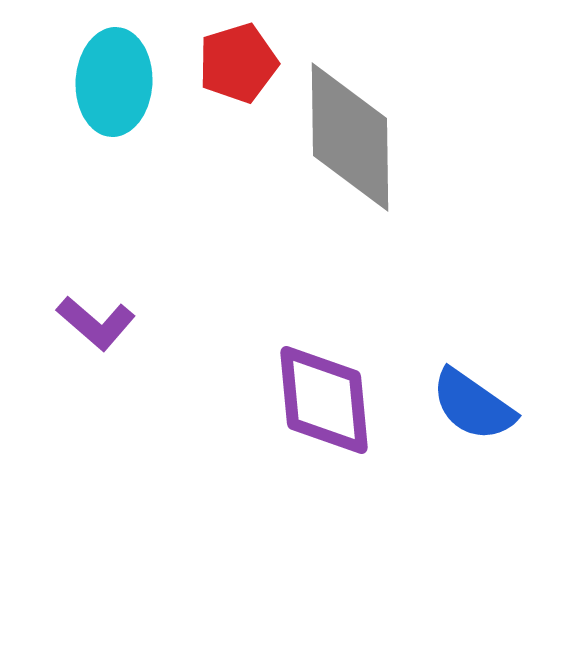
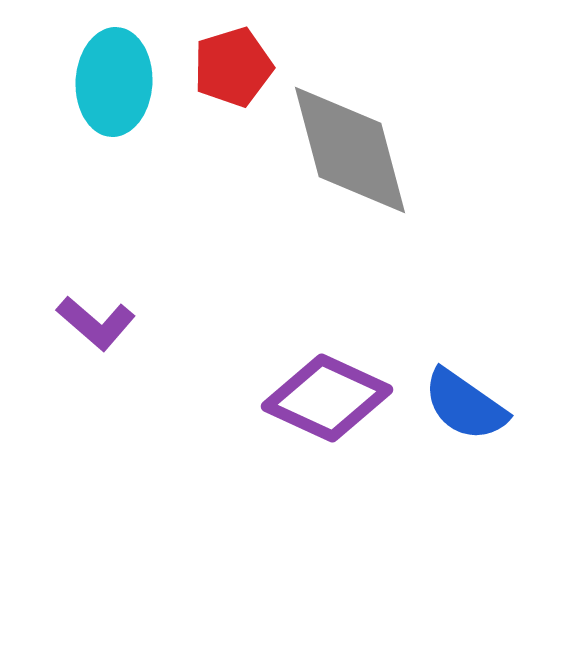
red pentagon: moved 5 px left, 4 px down
gray diamond: moved 13 px down; rotated 14 degrees counterclockwise
purple diamond: moved 3 px right, 2 px up; rotated 60 degrees counterclockwise
blue semicircle: moved 8 px left
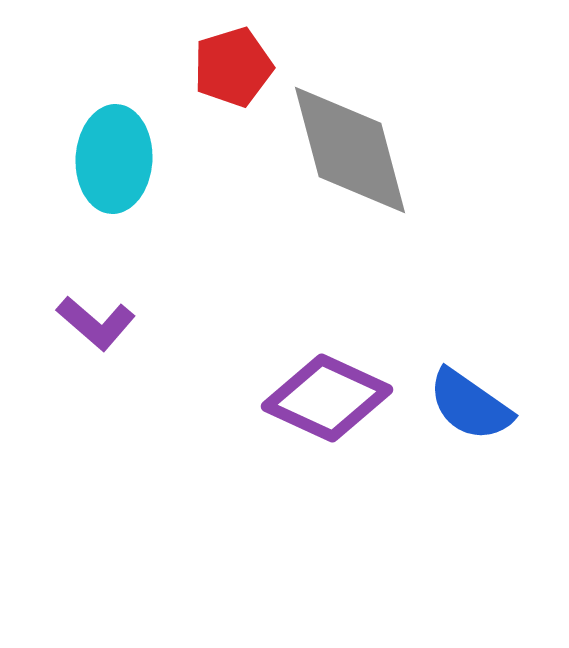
cyan ellipse: moved 77 px down
blue semicircle: moved 5 px right
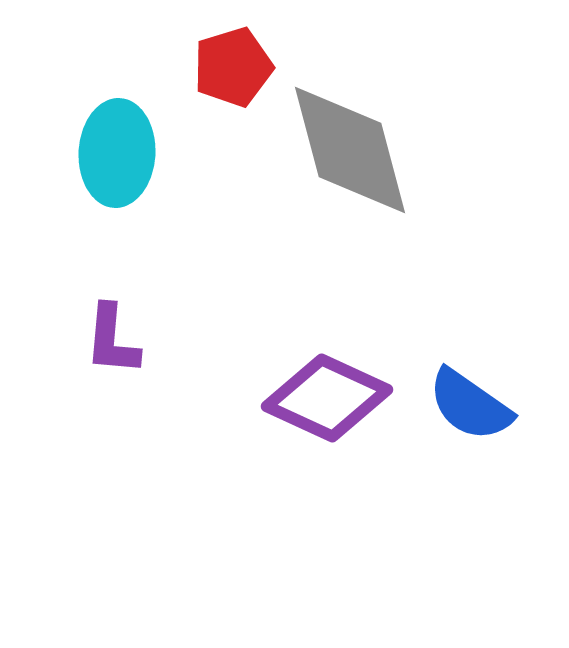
cyan ellipse: moved 3 px right, 6 px up
purple L-shape: moved 16 px right, 17 px down; rotated 54 degrees clockwise
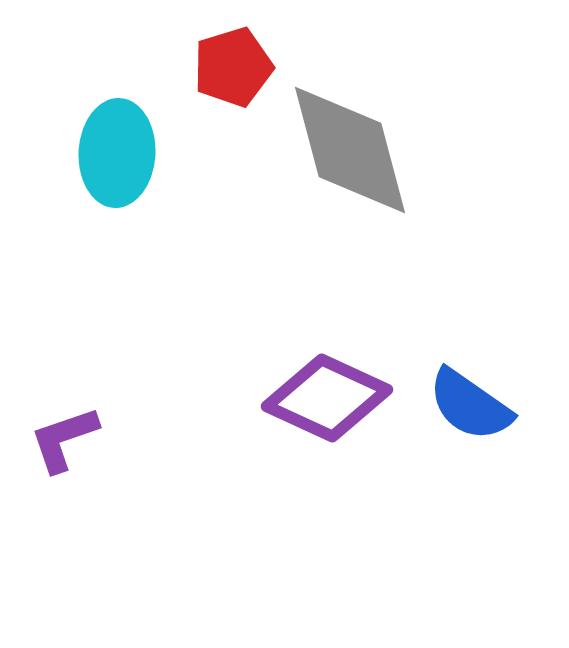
purple L-shape: moved 48 px left, 99 px down; rotated 66 degrees clockwise
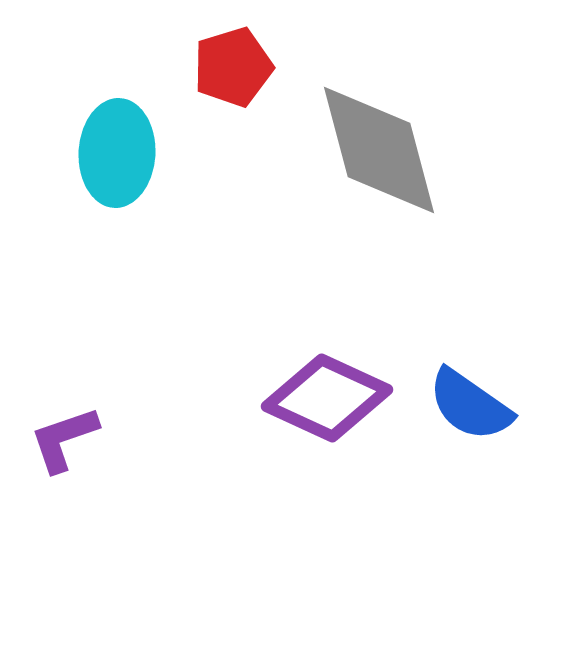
gray diamond: moved 29 px right
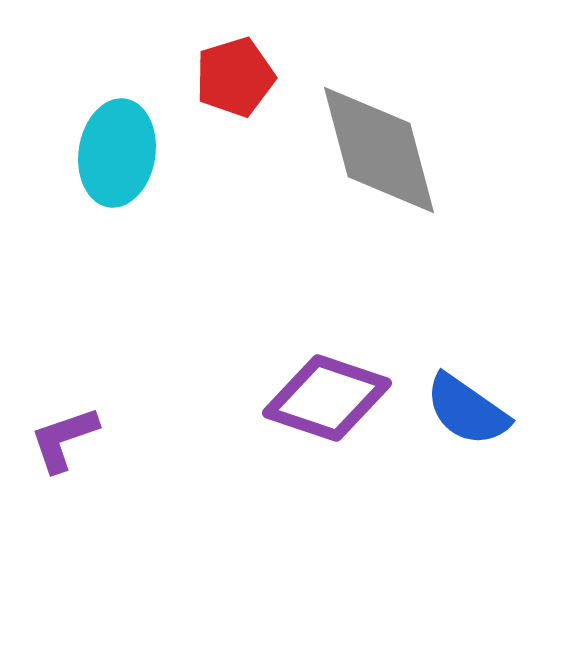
red pentagon: moved 2 px right, 10 px down
cyan ellipse: rotated 6 degrees clockwise
purple diamond: rotated 6 degrees counterclockwise
blue semicircle: moved 3 px left, 5 px down
